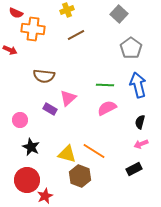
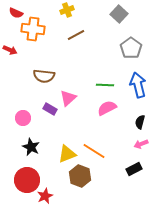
pink circle: moved 3 px right, 2 px up
yellow triangle: rotated 36 degrees counterclockwise
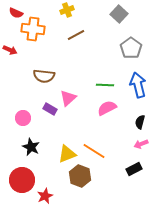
red circle: moved 5 px left
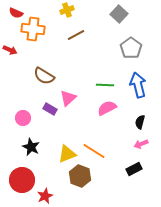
brown semicircle: rotated 25 degrees clockwise
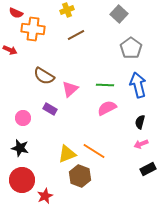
pink triangle: moved 2 px right, 9 px up
black star: moved 11 px left, 1 px down; rotated 12 degrees counterclockwise
black rectangle: moved 14 px right
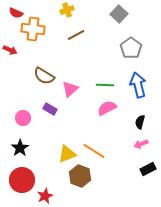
black star: rotated 24 degrees clockwise
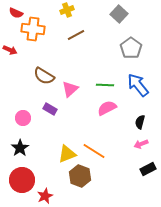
blue arrow: rotated 25 degrees counterclockwise
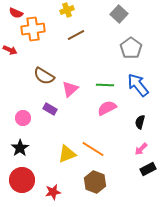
orange cross: rotated 15 degrees counterclockwise
pink arrow: moved 5 px down; rotated 24 degrees counterclockwise
orange line: moved 1 px left, 2 px up
brown hexagon: moved 15 px right, 6 px down
red star: moved 8 px right, 4 px up; rotated 14 degrees clockwise
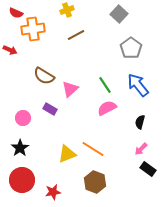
green line: rotated 54 degrees clockwise
black rectangle: rotated 63 degrees clockwise
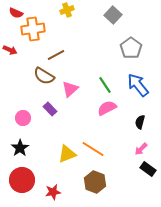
gray square: moved 6 px left, 1 px down
brown line: moved 20 px left, 20 px down
purple rectangle: rotated 16 degrees clockwise
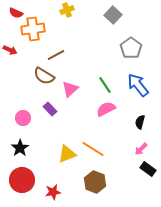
pink semicircle: moved 1 px left, 1 px down
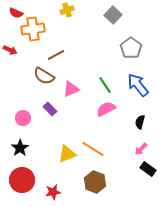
pink triangle: moved 1 px right; rotated 18 degrees clockwise
